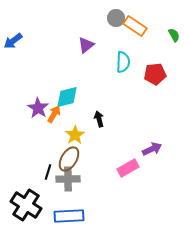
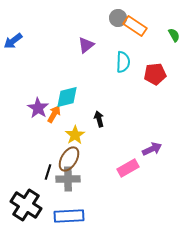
gray circle: moved 2 px right
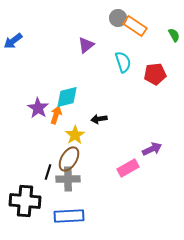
cyan semicircle: rotated 20 degrees counterclockwise
orange arrow: moved 2 px right, 1 px down; rotated 12 degrees counterclockwise
black arrow: rotated 84 degrees counterclockwise
black cross: moved 1 px left, 4 px up; rotated 28 degrees counterclockwise
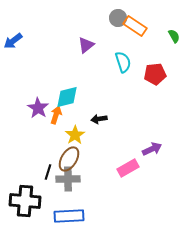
green semicircle: moved 1 px down
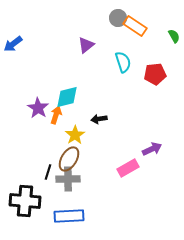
blue arrow: moved 3 px down
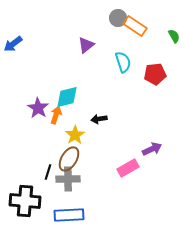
blue rectangle: moved 1 px up
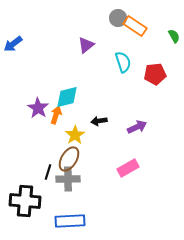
black arrow: moved 2 px down
purple arrow: moved 15 px left, 22 px up
blue rectangle: moved 1 px right, 6 px down
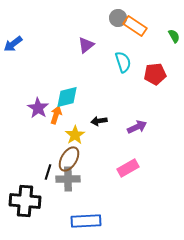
blue rectangle: moved 16 px right
